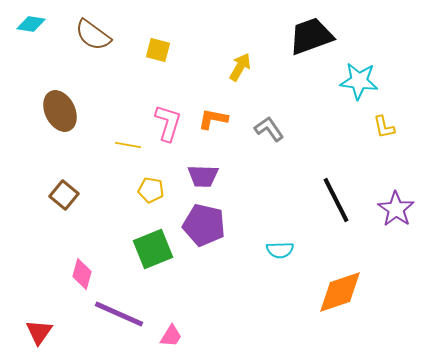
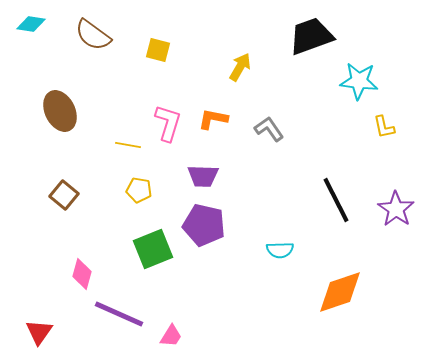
yellow pentagon: moved 12 px left
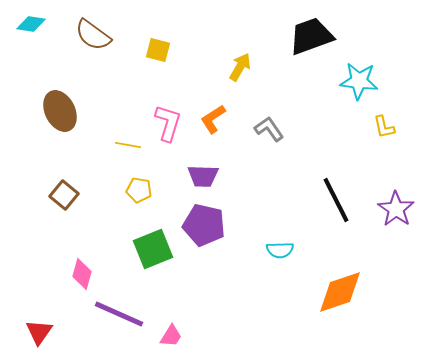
orange L-shape: rotated 44 degrees counterclockwise
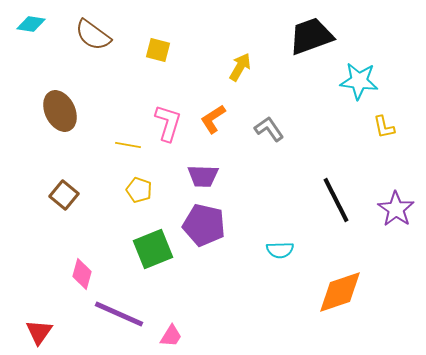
yellow pentagon: rotated 10 degrees clockwise
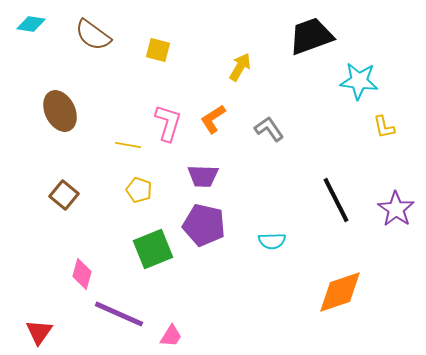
cyan semicircle: moved 8 px left, 9 px up
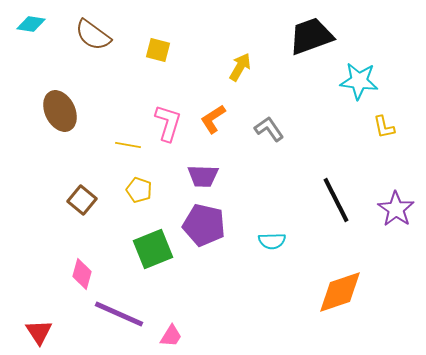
brown square: moved 18 px right, 5 px down
red triangle: rotated 8 degrees counterclockwise
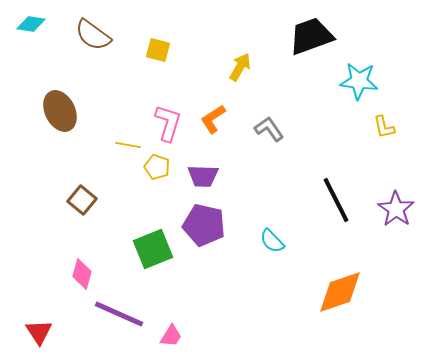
yellow pentagon: moved 18 px right, 23 px up
cyan semicircle: rotated 48 degrees clockwise
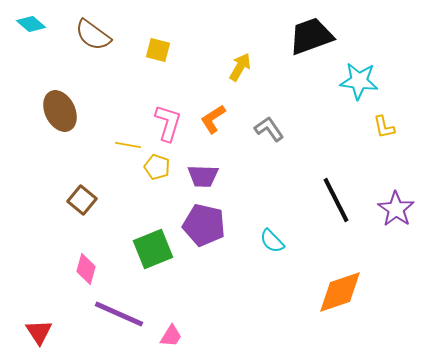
cyan diamond: rotated 32 degrees clockwise
pink diamond: moved 4 px right, 5 px up
